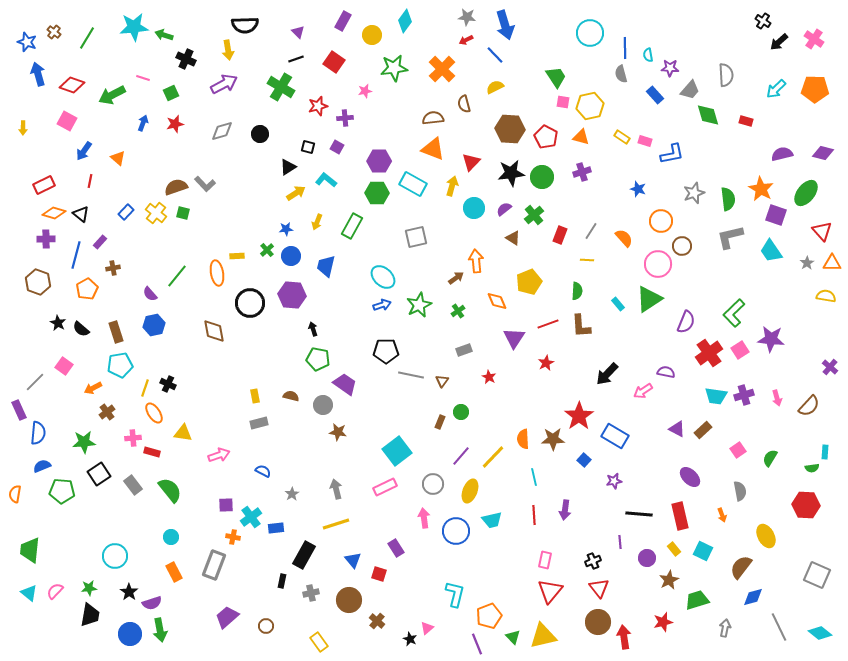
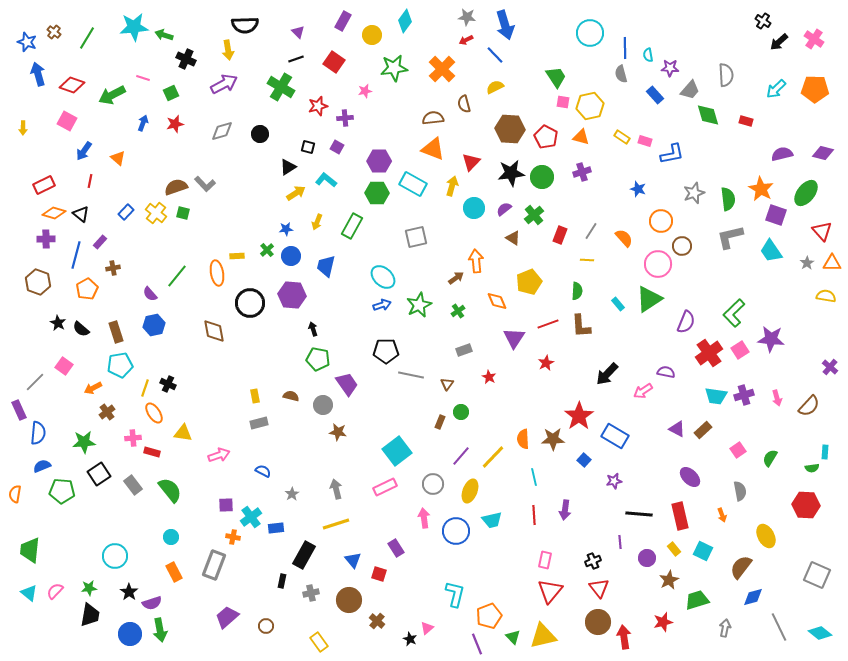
brown triangle at (442, 381): moved 5 px right, 3 px down
purple trapezoid at (345, 384): moved 2 px right; rotated 20 degrees clockwise
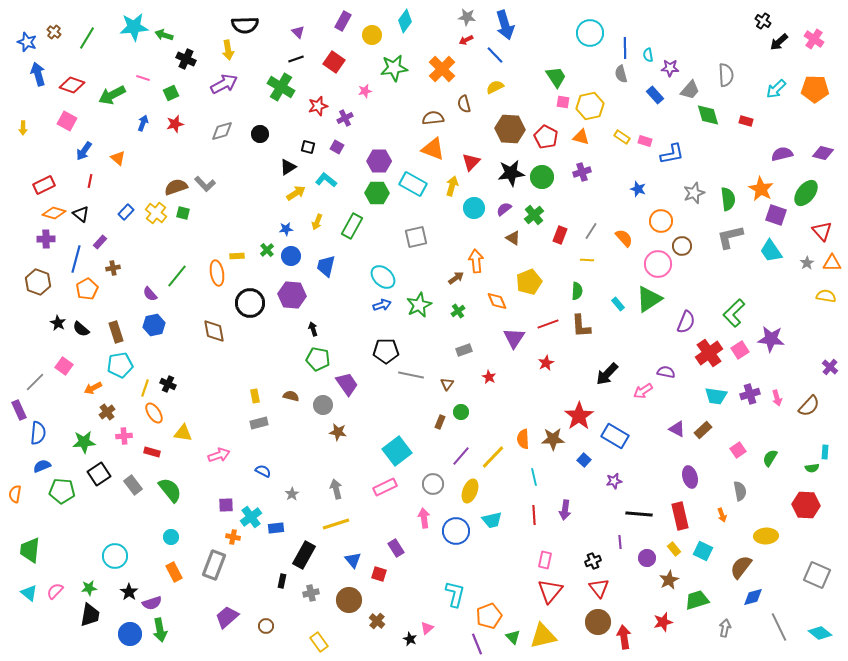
purple cross at (345, 118): rotated 21 degrees counterclockwise
blue line at (76, 255): moved 4 px down
purple cross at (744, 395): moved 6 px right, 1 px up
pink cross at (133, 438): moved 9 px left, 2 px up
purple ellipse at (690, 477): rotated 30 degrees clockwise
yellow ellipse at (766, 536): rotated 65 degrees counterclockwise
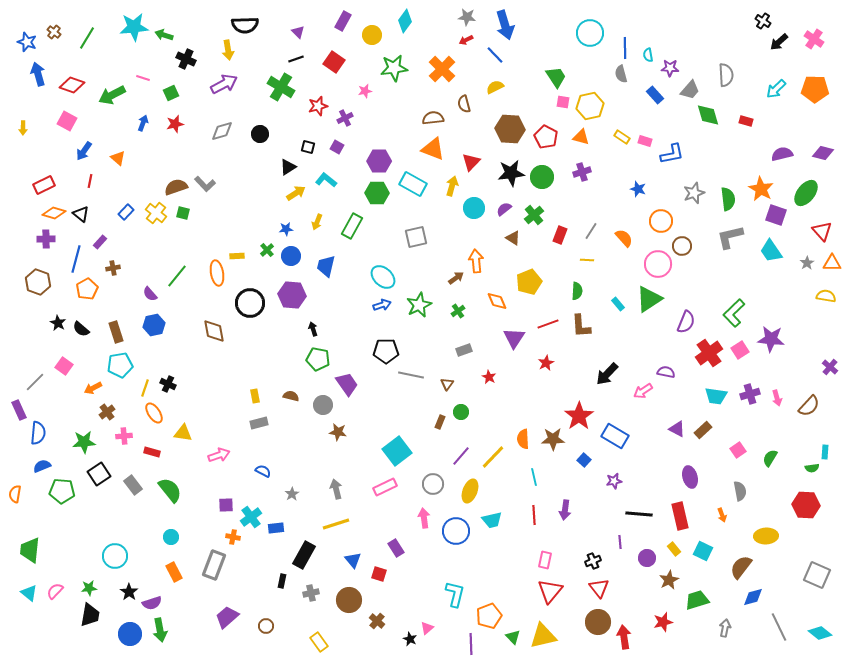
purple line at (477, 644): moved 6 px left; rotated 20 degrees clockwise
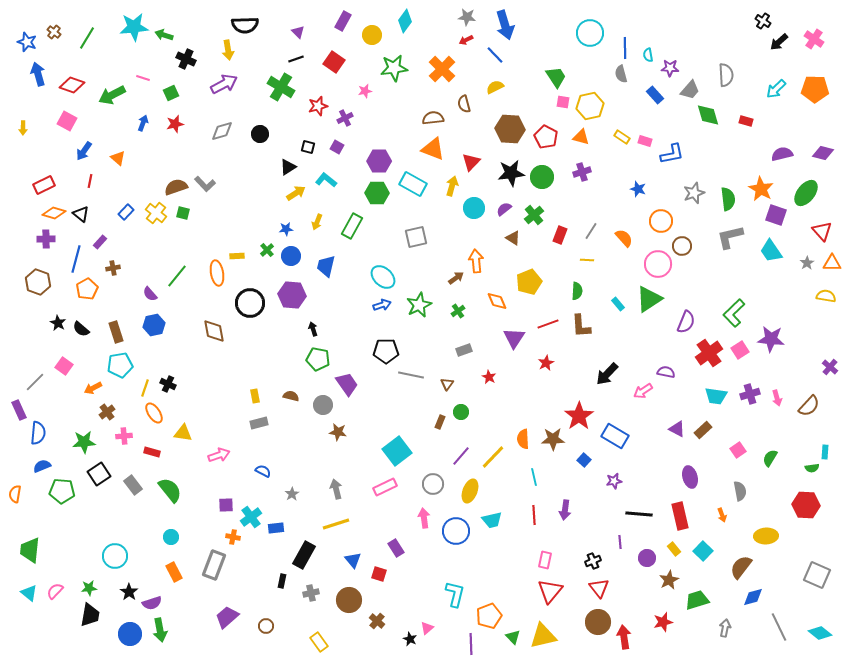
cyan square at (703, 551): rotated 18 degrees clockwise
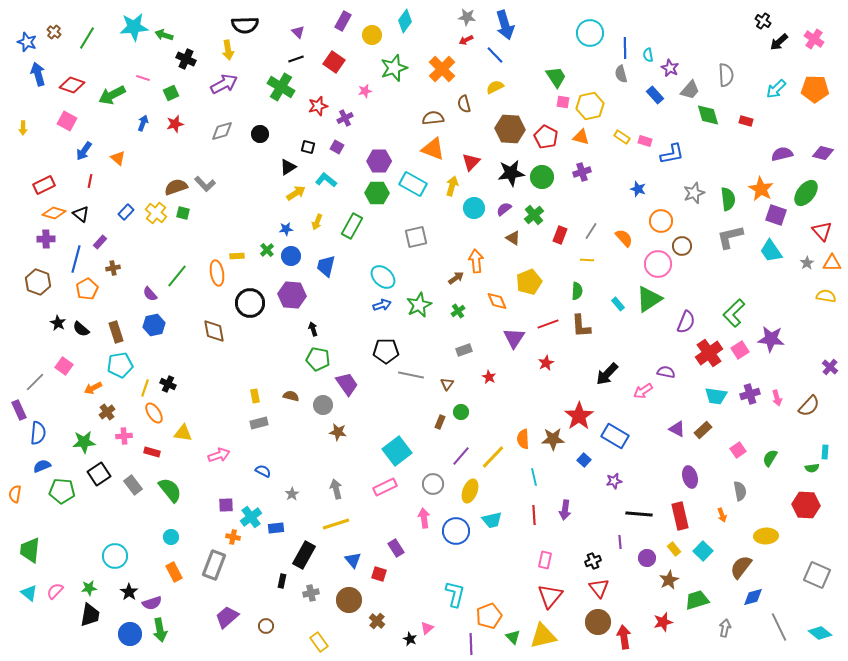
green star at (394, 68): rotated 12 degrees counterclockwise
purple star at (670, 68): rotated 24 degrees clockwise
red triangle at (550, 591): moved 5 px down
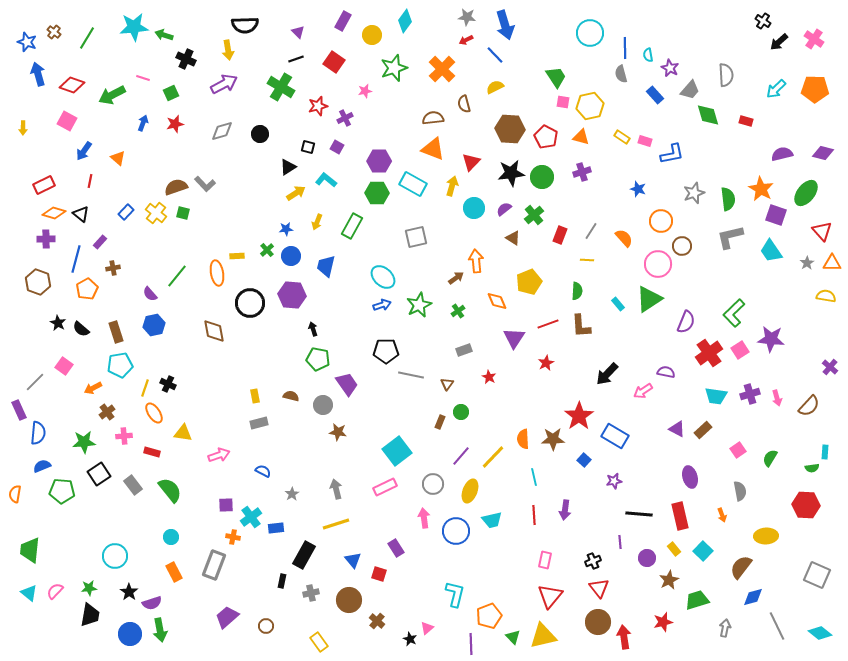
gray line at (779, 627): moved 2 px left, 1 px up
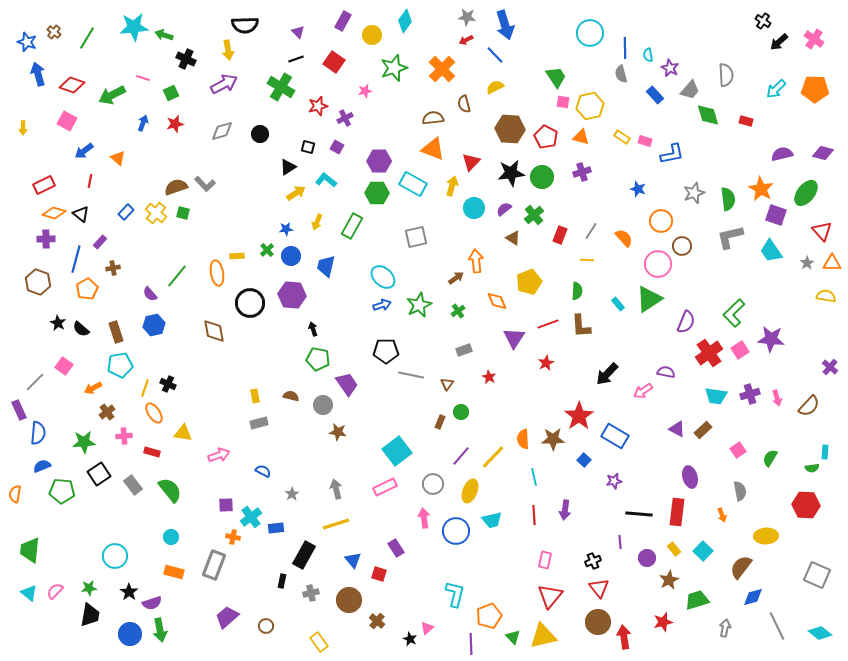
blue arrow at (84, 151): rotated 18 degrees clockwise
red rectangle at (680, 516): moved 3 px left, 4 px up; rotated 20 degrees clockwise
orange rectangle at (174, 572): rotated 48 degrees counterclockwise
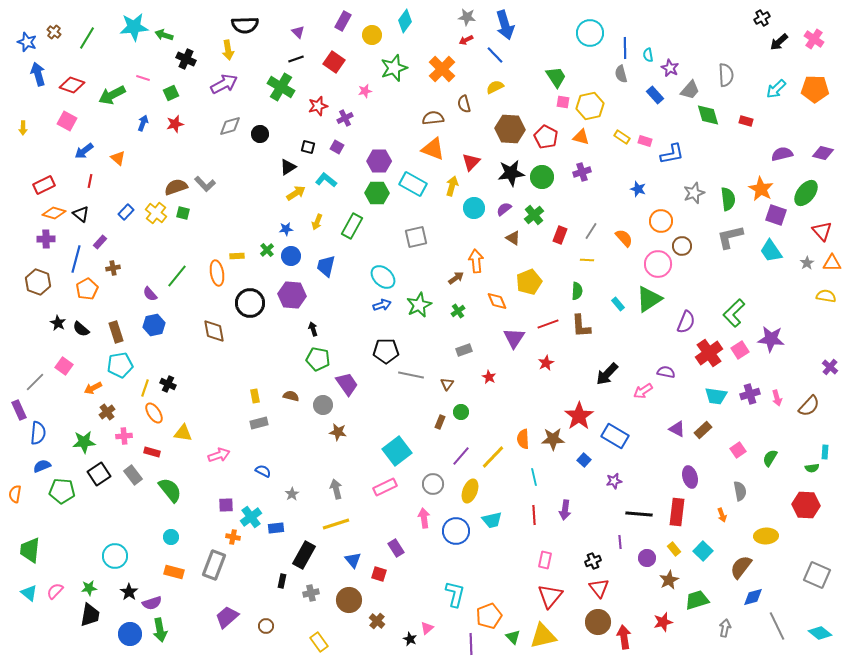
black cross at (763, 21): moved 1 px left, 3 px up; rotated 28 degrees clockwise
gray diamond at (222, 131): moved 8 px right, 5 px up
gray rectangle at (133, 485): moved 10 px up
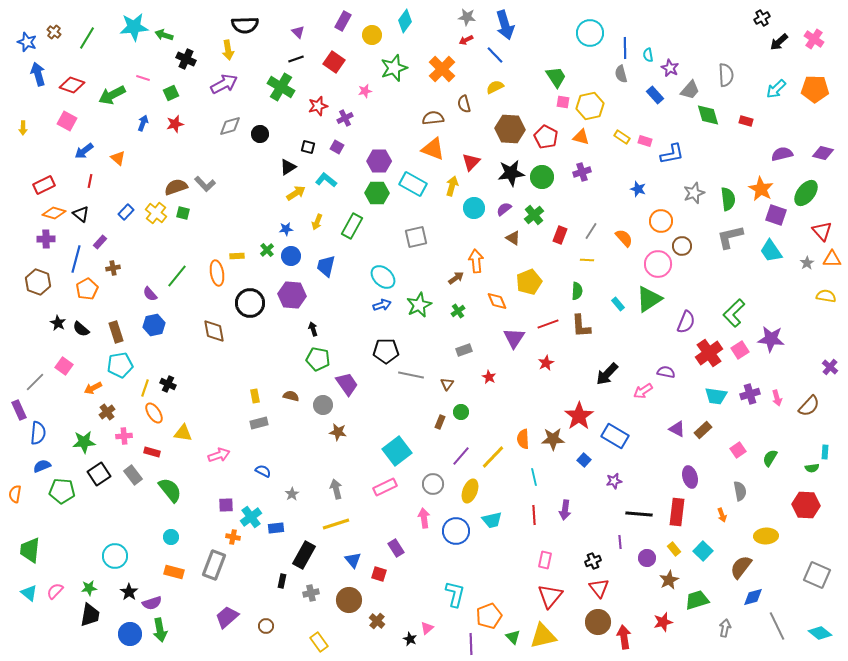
orange triangle at (832, 263): moved 4 px up
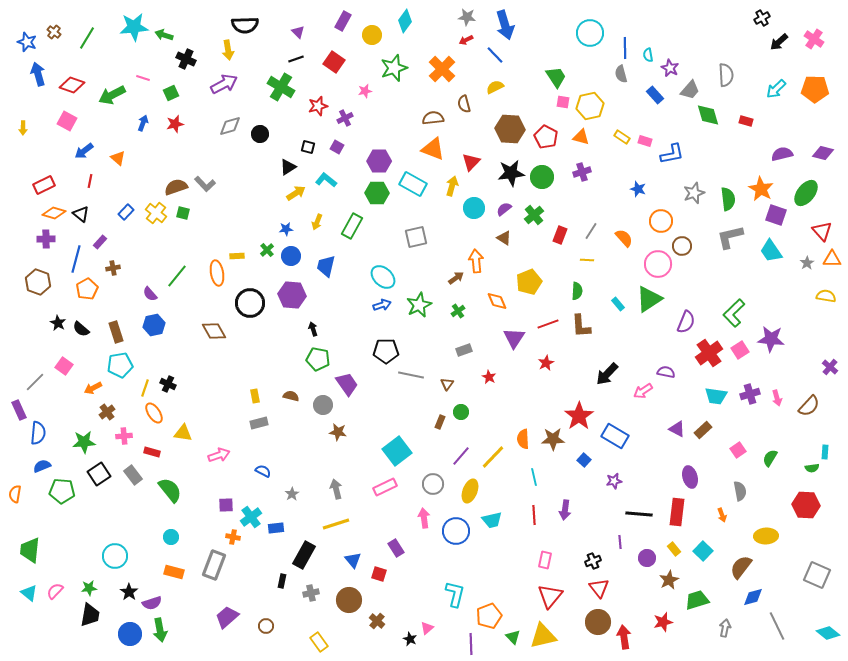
brown triangle at (513, 238): moved 9 px left
brown diamond at (214, 331): rotated 20 degrees counterclockwise
cyan diamond at (820, 633): moved 8 px right
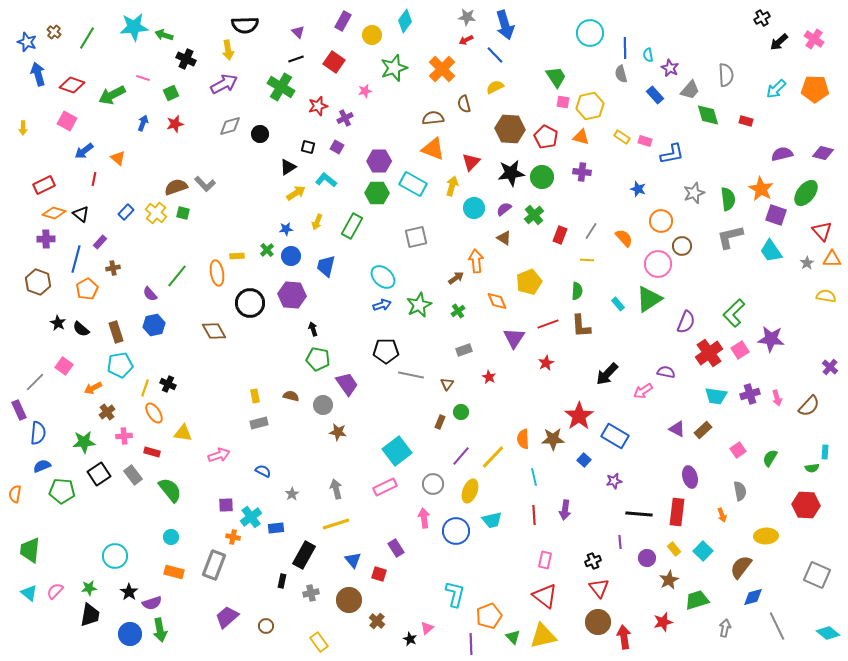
purple cross at (582, 172): rotated 24 degrees clockwise
red line at (90, 181): moved 4 px right, 2 px up
red triangle at (550, 596): moved 5 px left; rotated 32 degrees counterclockwise
